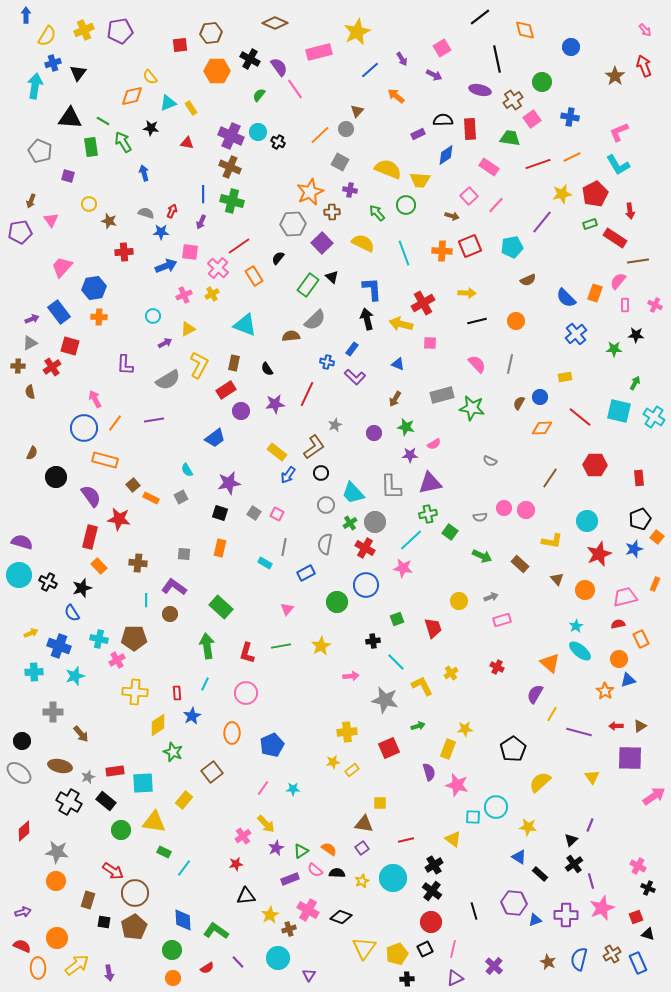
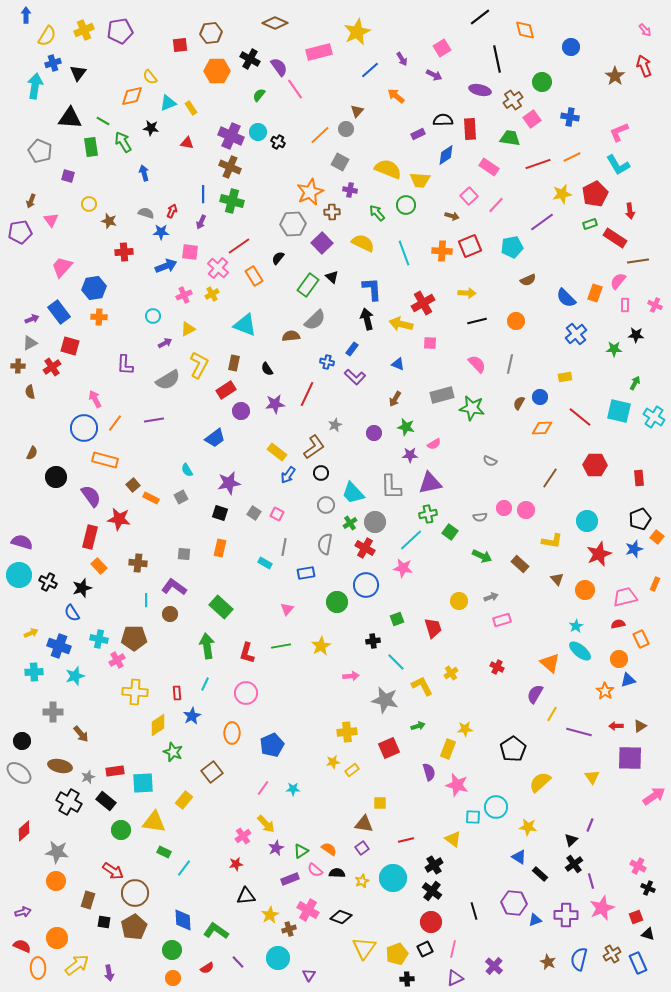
purple line at (542, 222): rotated 15 degrees clockwise
blue rectangle at (306, 573): rotated 18 degrees clockwise
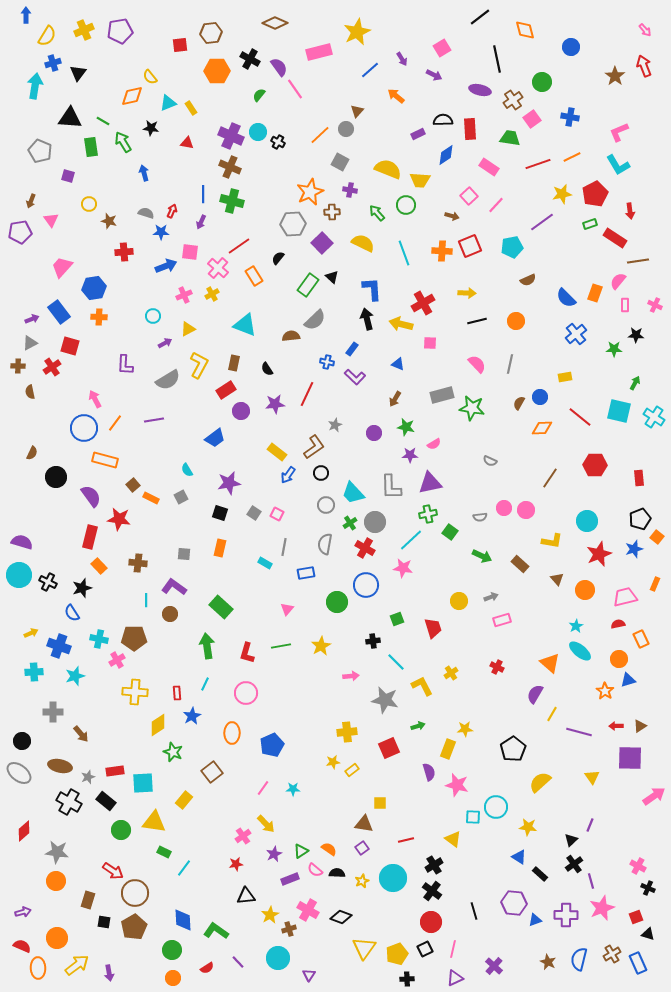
purple star at (276, 848): moved 2 px left, 6 px down
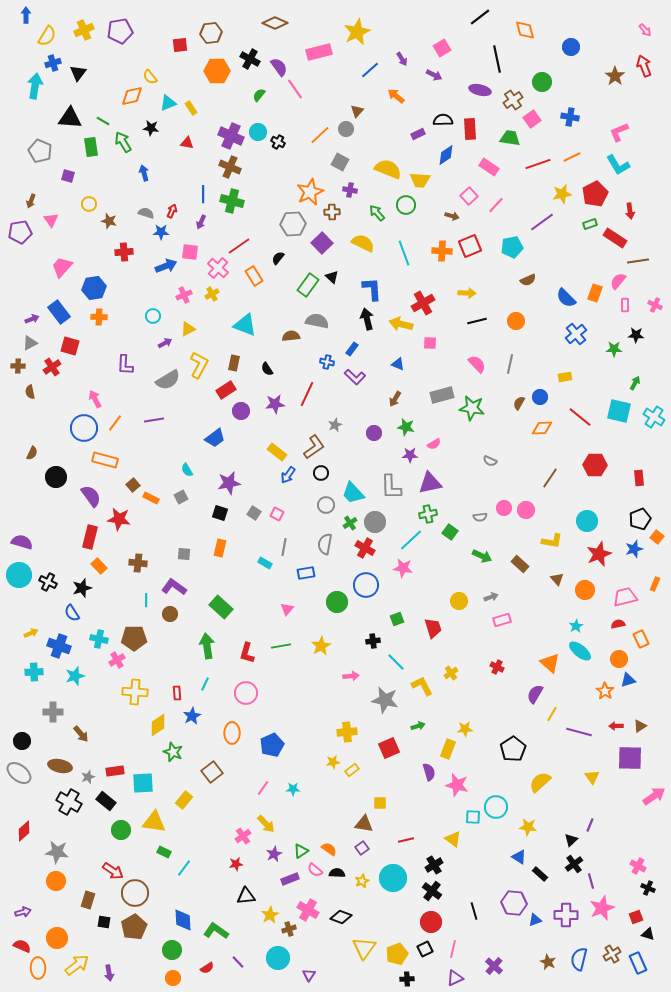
gray semicircle at (315, 320): moved 2 px right, 1 px down; rotated 125 degrees counterclockwise
